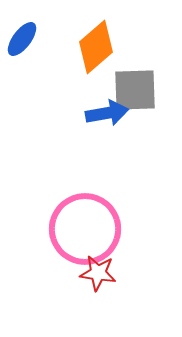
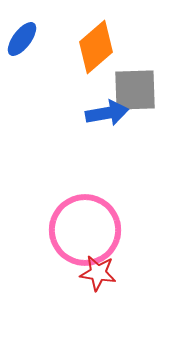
pink circle: moved 1 px down
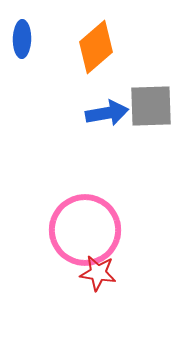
blue ellipse: rotated 36 degrees counterclockwise
gray square: moved 16 px right, 16 px down
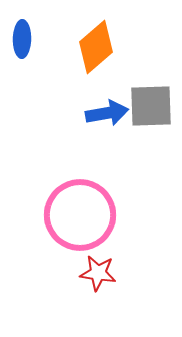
pink circle: moved 5 px left, 15 px up
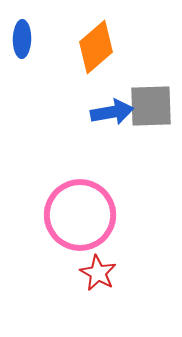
blue arrow: moved 5 px right, 1 px up
red star: rotated 21 degrees clockwise
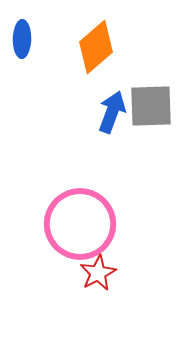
blue arrow: rotated 60 degrees counterclockwise
pink circle: moved 9 px down
red star: rotated 15 degrees clockwise
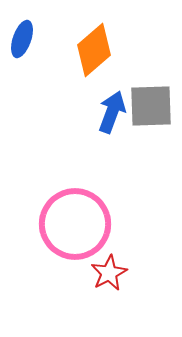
blue ellipse: rotated 18 degrees clockwise
orange diamond: moved 2 px left, 3 px down
pink circle: moved 5 px left
red star: moved 11 px right
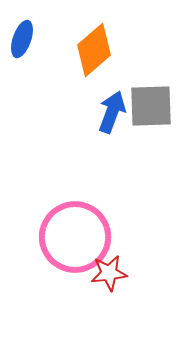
pink circle: moved 13 px down
red star: rotated 21 degrees clockwise
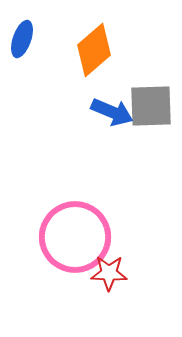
blue arrow: rotated 93 degrees clockwise
red star: rotated 9 degrees clockwise
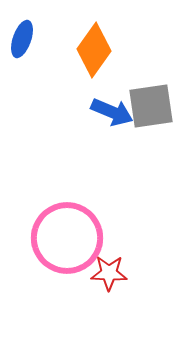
orange diamond: rotated 14 degrees counterclockwise
gray square: rotated 6 degrees counterclockwise
pink circle: moved 8 px left, 1 px down
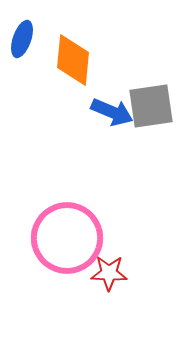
orange diamond: moved 21 px left, 10 px down; rotated 30 degrees counterclockwise
